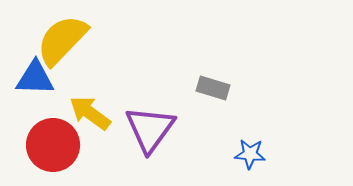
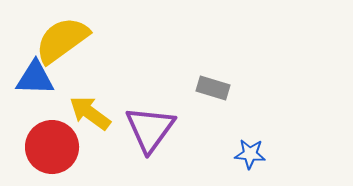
yellow semicircle: rotated 10 degrees clockwise
red circle: moved 1 px left, 2 px down
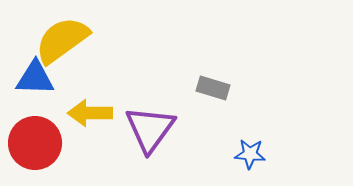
yellow arrow: rotated 36 degrees counterclockwise
red circle: moved 17 px left, 4 px up
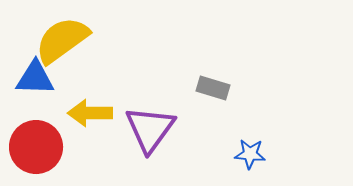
red circle: moved 1 px right, 4 px down
